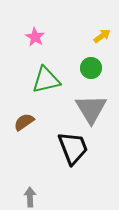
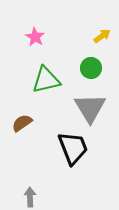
gray triangle: moved 1 px left, 1 px up
brown semicircle: moved 2 px left, 1 px down
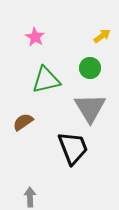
green circle: moved 1 px left
brown semicircle: moved 1 px right, 1 px up
